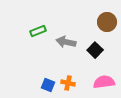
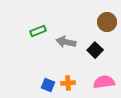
orange cross: rotated 16 degrees counterclockwise
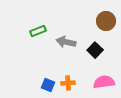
brown circle: moved 1 px left, 1 px up
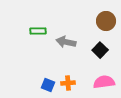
green rectangle: rotated 21 degrees clockwise
black square: moved 5 px right
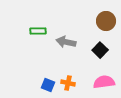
orange cross: rotated 16 degrees clockwise
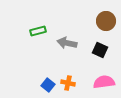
green rectangle: rotated 14 degrees counterclockwise
gray arrow: moved 1 px right, 1 px down
black square: rotated 21 degrees counterclockwise
blue square: rotated 16 degrees clockwise
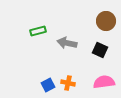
blue square: rotated 24 degrees clockwise
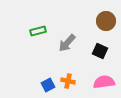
gray arrow: rotated 60 degrees counterclockwise
black square: moved 1 px down
orange cross: moved 2 px up
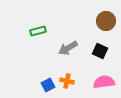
gray arrow: moved 1 px right, 5 px down; rotated 18 degrees clockwise
orange cross: moved 1 px left
